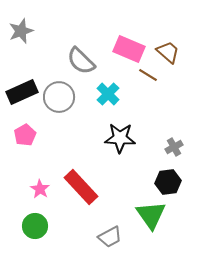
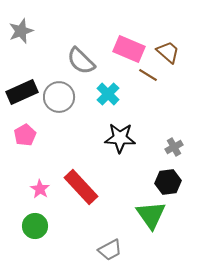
gray trapezoid: moved 13 px down
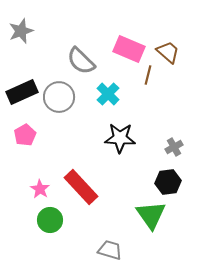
brown line: rotated 72 degrees clockwise
green circle: moved 15 px right, 6 px up
gray trapezoid: rotated 135 degrees counterclockwise
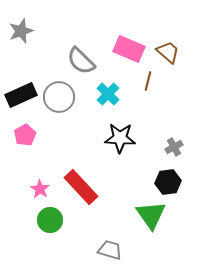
brown line: moved 6 px down
black rectangle: moved 1 px left, 3 px down
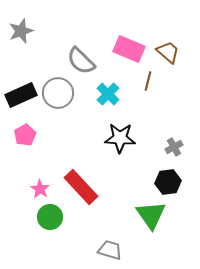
gray circle: moved 1 px left, 4 px up
green circle: moved 3 px up
